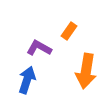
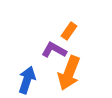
purple L-shape: moved 15 px right, 2 px down
orange arrow: moved 17 px left, 2 px down; rotated 12 degrees clockwise
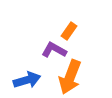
orange arrow: moved 1 px right, 4 px down
blue arrow: rotated 56 degrees clockwise
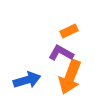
orange rectangle: rotated 30 degrees clockwise
purple L-shape: moved 7 px right, 3 px down
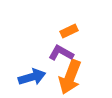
blue arrow: moved 5 px right, 3 px up
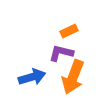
purple L-shape: rotated 15 degrees counterclockwise
orange arrow: moved 3 px right
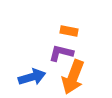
orange rectangle: rotated 36 degrees clockwise
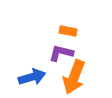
orange rectangle: moved 1 px left
orange arrow: moved 1 px right
